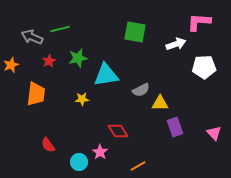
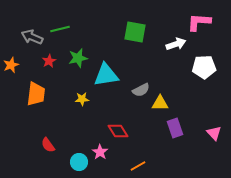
purple rectangle: moved 1 px down
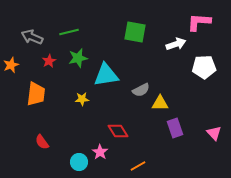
green line: moved 9 px right, 3 px down
red semicircle: moved 6 px left, 3 px up
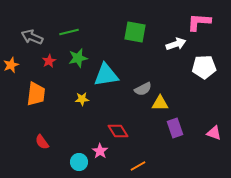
gray semicircle: moved 2 px right, 1 px up
pink triangle: rotated 28 degrees counterclockwise
pink star: moved 1 px up
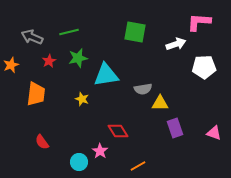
gray semicircle: rotated 18 degrees clockwise
yellow star: rotated 24 degrees clockwise
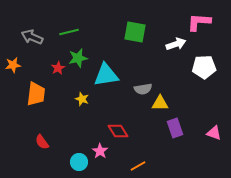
red star: moved 9 px right, 7 px down
orange star: moved 2 px right; rotated 14 degrees clockwise
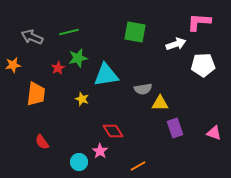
white pentagon: moved 1 px left, 2 px up
red diamond: moved 5 px left
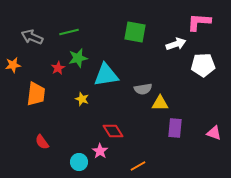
purple rectangle: rotated 24 degrees clockwise
